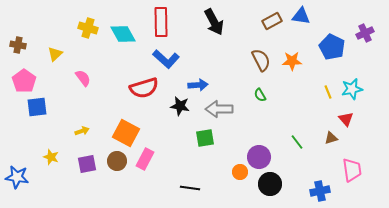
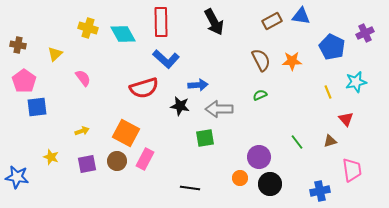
cyan star: moved 4 px right, 7 px up
green semicircle: rotated 96 degrees clockwise
brown triangle: moved 1 px left, 3 px down
orange circle: moved 6 px down
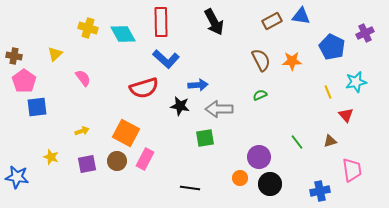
brown cross: moved 4 px left, 11 px down
red triangle: moved 4 px up
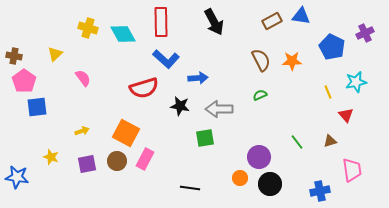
blue arrow: moved 7 px up
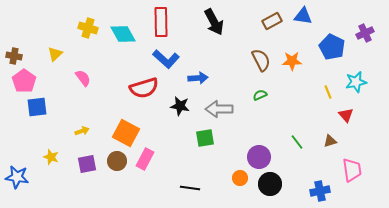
blue triangle: moved 2 px right
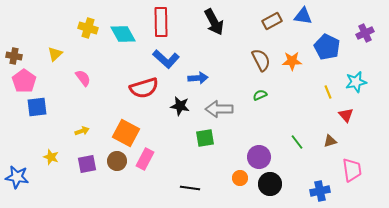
blue pentagon: moved 5 px left
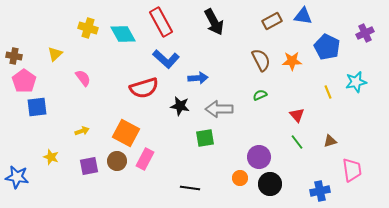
red rectangle: rotated 28 degrees counterclockwise
red triangle: moved 49 px left
purple square: moved 2 px right, 2 px down
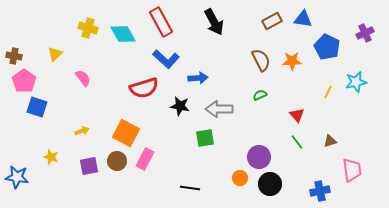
blue triangle: moved 3 px down
yellow line: rotated 48 degrees clockwise
blue square: rotated 25 degrees clockwise
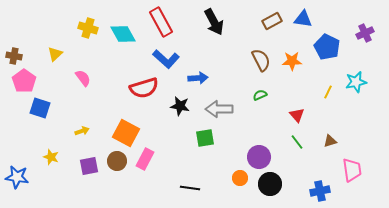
blue square: moved 3 px right, 1 px down
